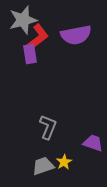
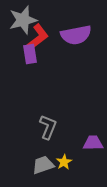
purple trapezoid: rotated 20 degrees counterclockwise
gray trapezoid: moved 1 px up
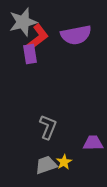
gray star: moved 2 px down
gray trapezoid: moved 3 px right
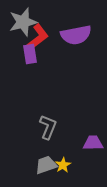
yellow star: moved 1 px left, 3 px down
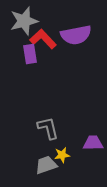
gray star: moved 1 px right, 1 px up
red L-shape: moved 5 px right, 2 px down; rotated 96 degrees counterclockwise
gray L-shape: moved 1 px down; rotated 35 degrees counterclockwise
yellow star: moved 1 px left, 10 px up; rotated 21 degrees clockwise
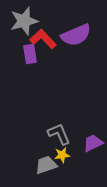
purple semicircle: rotated 12 degrees counterclockwise
gray L-shape: moved 11 px right, 6 px down; rotated 10 degrees counterclockwise
purple trapezoid: rotated 25 degrees counterclockwise
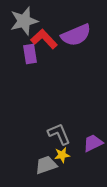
red L-shape: moved 1 px right
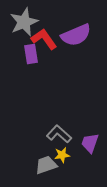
gray star: moved 1 px down; rotated 8 degrees counterclockwise
red L-shape: rotated 8 degrees clockwise
purple rectangle: moved 1 px right
gray L-shape: rotated 25 degrees counterclockwise
purple trapezoid: moved 3 px left; rotated 45 degrees counterclockwise
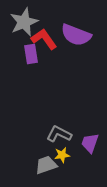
purple semicircle: rotated 44 degrees clockwise
gray L-shape: rotated 15 degrees counterclockwise
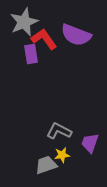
gray L-shape: moved 3 px up
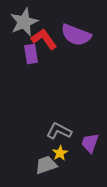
yellow star: moved 2 px left, 2 px up; rotated 21 degrees counterclockwise
